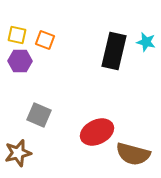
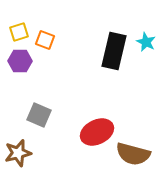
yellow square: moved 2 px right, 3 px up; rotated 30 degrees counterclockwise
cyan star: rotated 12 degrees clockwise
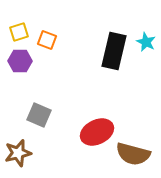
orange square: moved 2 px right
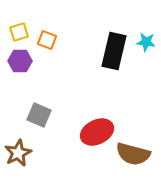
cyan star: rotated 18 degrees counterclockwise
brown star: rotated 12 degrees counterclockwise
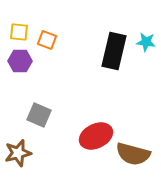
yellow square: rotated 24 degrees clockwise
red ellipse: moved 1 px left, 4 px down
brown star: rotated 12 degrees clockwise
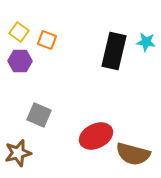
yellow square: rotated 30 degrees clockwise
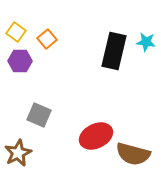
yellow square: moved 3 px left
orange square: moved 1 px up; rotated 30 degrees clockwise
brown star: rotated 12 degrees counterclockwise
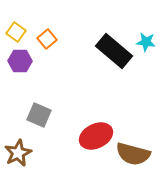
black rectangle: rotated 63 degrees counterclockwise
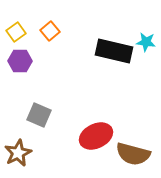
yellow square: rotated 18 degrees clockwise
orange square: moved 3 px right, 8 px up
black rectangle: rotated 27 degrees counterclockwise
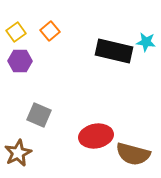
red ellipse: rotated 16 degrees clockwise
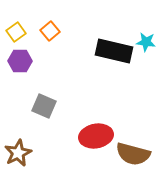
gray square: moved 5 px right, 9 px up
